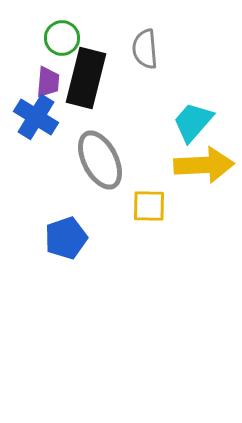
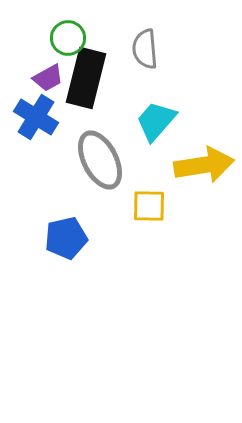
green circle: moved 6 px right
purple trapezoid: moved 4 px up; rotated 56 degrees clockwise
cyan trapezoid: moved 37 px left, 1 px up
yellow arrow: rotated 6 degrees counterclockwise
blue pentagon: rotated 6 degrees clockwise
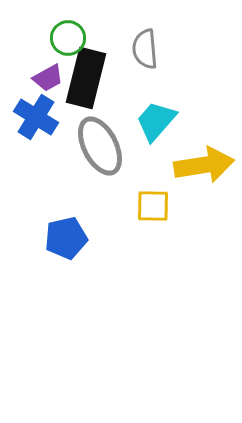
gray ellipse: moved 14 px up
yellow square: moved 4 px right
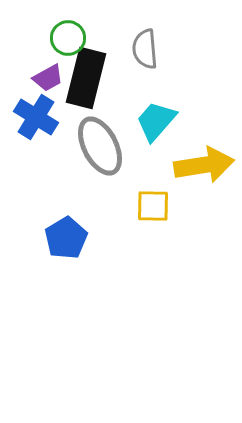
blue pentagon: rotated 18 degrees counterclockwise
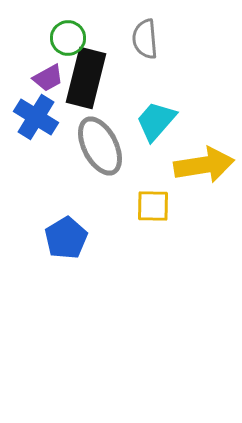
gray semicircle: moved 10 px up
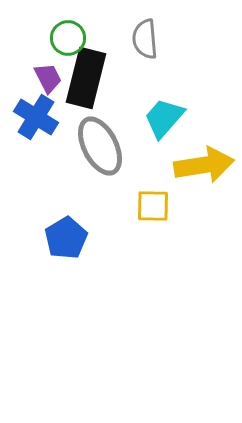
purple trapezoid: rotated 88 degrees counterclockwise
cyan trapezoid: moved 8 px right, 3 px up
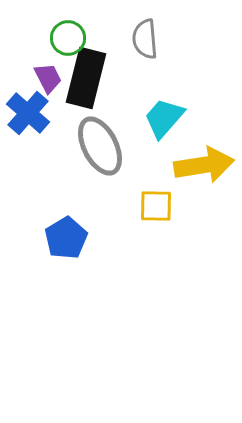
blue cross: moved 8 px left, 4 px up; rotated 9 degrees clockwise
yellow square: moved 3 px right
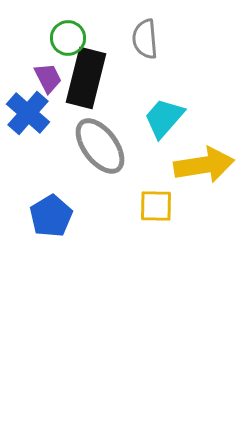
gray ellipse: rotated 10 degrees counterclockwise
blue pentagon: moved 15 px left, 22 px up
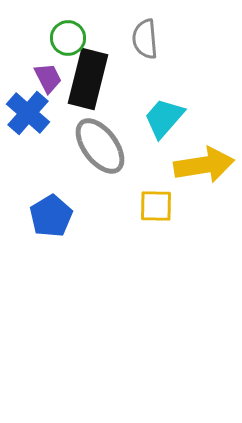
black rectangle: moved 2 px right, 1 px down
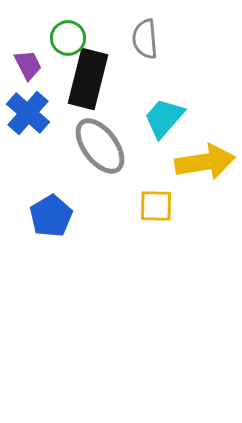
purple trapezoid: moved 20 px left, 13 px up
yellow arrow: moved 1 px right, 3 px up
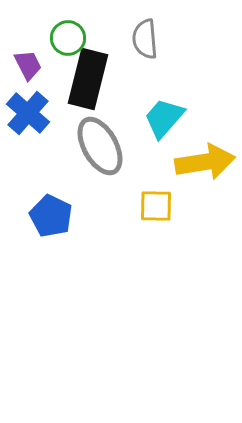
gray ellipse: rotated 8 degrees clockwise
blue pentagon: rotated 15 degrees counterclockwise
